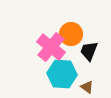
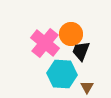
pink cross: moved 6 px left, 4 px up
black trapezoid: moved 8 px left
brown triangle: rotated 24 degrees clockwise
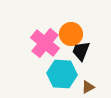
brown triangle: moved 1 px right; rotated 32 degrees clockwise
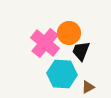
orange circle: moved 2 px left, 1 px up
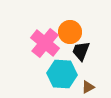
orange circle: moved 1 px right, 1 px up
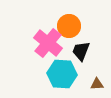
orange circle: moved 1 px left, 6 px up
pink cross: moved 3 px right
brown triangle: moved 9 px right, 3 px up; rotated 24 degrees clockwise
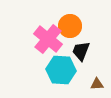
orange circle: moved 1 px right
pink cross: moved 4 px up
cyan hexagon: moved 1 px left, 4 px up
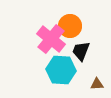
pink cross: moved 3 px right
